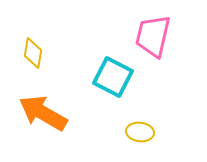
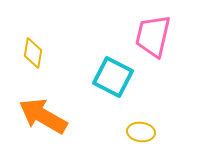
orange arrow: moved 3 px down
yellow ellipse: moved 1 px right
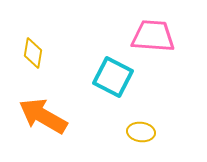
pink trapezoid: rotated 81 degrees clockwise
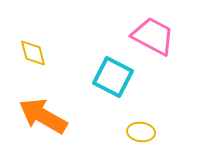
pink trapezoid: rotated 24 degrees clockwise
yellow diamond: rotated 24 degrees counterclockwise
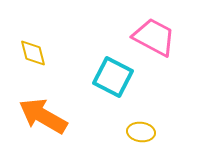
pink trapezoid: moved 1 px right, 1 px down
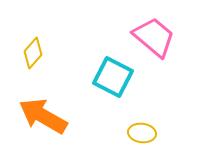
pink trapezoid: rotated 12 degrees clockwise
yellow diamond: rotated 56 degrees clockwise
yellow ellipse: moved 1 px right, 1 px down
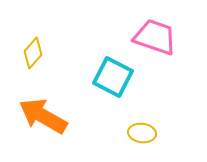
pink trapezoid: moved 1 px right; rotated 21 degrees counterclockwise
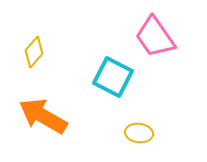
pink trapezoid: rotated 144 degrees counterclockwise
yellow diamond: moved 1 px right, 1 px up
yellow ellipse: moved 3 px left
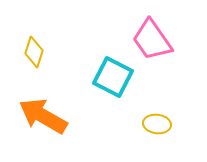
pink trapezoid: moved 3 px left, 3 px down
yellow diamond: rotated 24 degrees counterclockwise
yellow ellipse: moved 18 px right, 9 px up
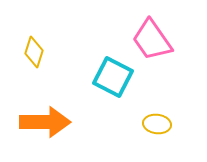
orange arrow: moved 2 px right, 6 px down; rotated 150 degrees clockwise
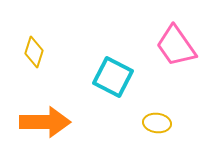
pink trapezoid: moved 24 px right, 6 px down
yellow ellipse: moved 1 px up
